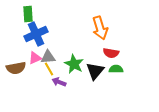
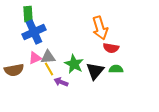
blue cross: moved 2 px left, 2 px up
red semicircle: moved 5 px up
brown semicircle: moved 2 px left, 2 px down
purple arrow: moved 2 px right
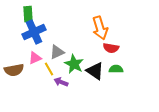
gray triangle: moved 9 px right, 5 px up; rotated 21 degrees counterclockwise
black triangle: rotated 36 degrees counterclockwise
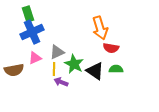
green rectangle: rotated 14 degrees counterclockwise
blue cross: moved 2 px left
yellow line: moved 5 px right; rotated 32 degrees clockwise
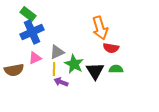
green rectangle: rotated 35 degrees counterclockwise
black triangle: rotated 24 degrees clockwise
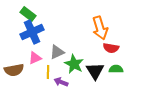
yellow line: moved 6 px left, 3 px down
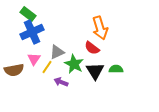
red semicircle: moved 19 px left; rotated 28 degrees clockwise
pink triangle: moved 1 px left, 1 px down; rotated 32 degrees counterclockwise
yellow line: moved 1 px left, 5 px up; rotated 32 degrees clockwise
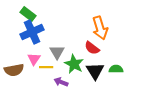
gray triangle: rotated 35 degrees counterclockwise
yellow line: moved 1 px left; rotated 56 degrees clockwise
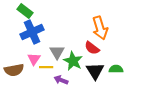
green rectangle: moved 3 px left, 3 px up
green star: moved 1 px left, 3 px up
purple arrow: moved 2 px up
